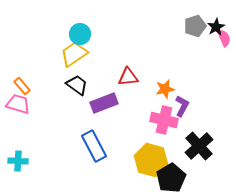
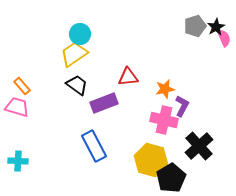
pink trapezoid: moved 1 px left, 3 px down
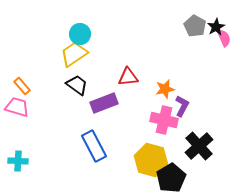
gray pentagon: rotated 25 degrees counterclockwise
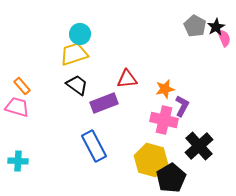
yellow trapezoid: rotated 16 degrees clockwise
red triangle: moved 1 px left, 2 px down
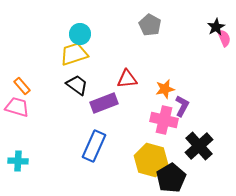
gray pentagon: moved 45 px left, 1 px up
blue rectangle: rotated 52 degrees clockwise
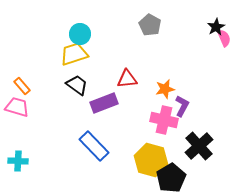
blue rectangle: rotated 68 degrees counterclockwise
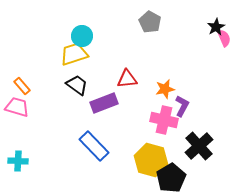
gray pentagon: moved 3 px up
cyan circle: moved 2 px right, 2 px down
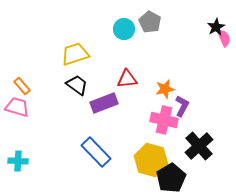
cyan circle: moved 42 px right, 7 px up
yellow trapezoid: moved 1 px right
blue rectangle: moved 2 px right, 6 px down
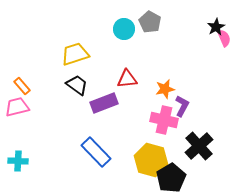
pink trapezoid: rotated 30 degrees counterclockwise
